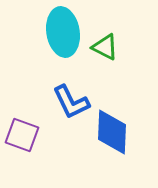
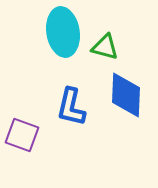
green triangle: rotated 12 degrees counterclockwise
blue L-shape: moved 5 px down; rotated 39 degrees clockwise
blue diamond: moved 14 px right, 37 px up
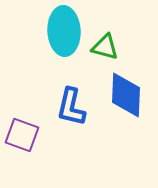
cyan ellipse: moved 1 px right, 1 px up; rotated 6 degrees clockwise
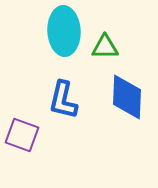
green triangle: rotated 16 degrees counterclockwise
blue diamond: moved 1 px right, 2 px down
blue L-shape: moved 8 px left, 7 px up
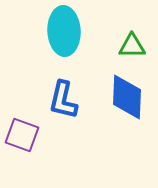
green triangle: moved 27 px right, 1 px up
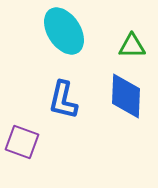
cyan ellipse: rotated 30 degrees counterclockwise
blue diamond: moved 1 px left, 1 px up
purple square: moved 7 px down
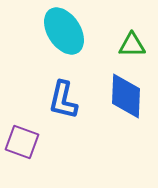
green triangle: moved 1 px up
